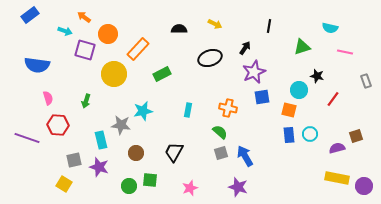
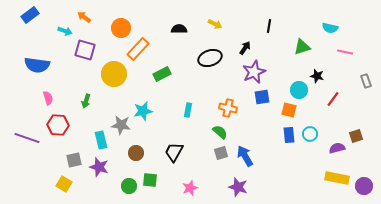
orange circle at (108, 34): moved 13 px right, 6 px up
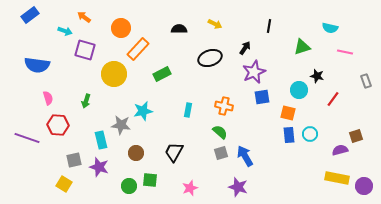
orange cross at (228, 108): moved 4 px left, 2 px up
orange square at (289, 110): moved 1 px left, 3 px down
purple semicircle at (337, 148): moved 3 px right, 2 px down
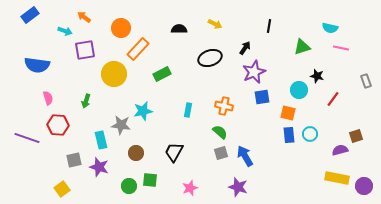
purple square at (85, 50): rotated 25 degrees counterclockwise
pink line at (345, 52): moved 4 px left, 4 px up
yellow square at (64, 184): moved 2 px left, 5 px down; rotated 21 degrees clockwise
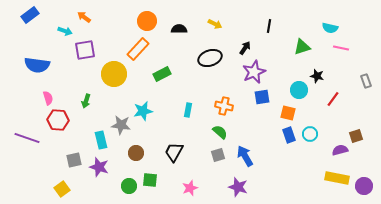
orange circle at (121, 28): moved 26 px right, 7 px up
red hexagon at (58, 125): moved 5 px up
blue rectangle at (289, 135): rotated 14 degrees counterclockwise
gray square at (221, 153): moved 3 px left, 2 px down
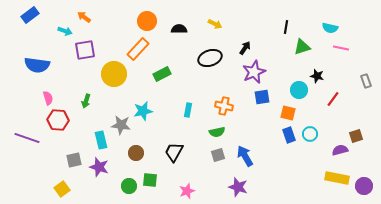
black line at (269, 26): moved 17 px right, 1 px down
green semicircle at (220, 132): moved 3 px left; rotated 126 degrees clockwise
pink star at (190, 188): moved 3 px left, 3 px down
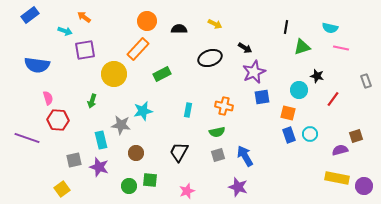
black arrow at (245, 48): rotated 88 degrees clockwise
green arrow at (86, 101): moved 6 px right
black trapezoid at (174, 152): moved 5 px right
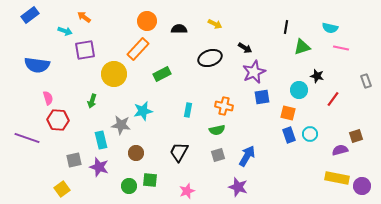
green semicircle at (217, 132): moved 2 px up
blue arrow at (245, 156): moved 2 px right; rotated 60 degrees clockwise
purple circle at (364, 186): moved 2 px left
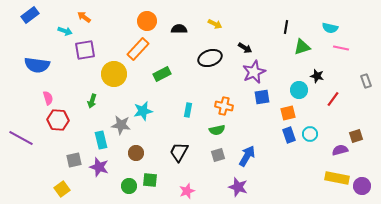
orange square at (288, 113): rotated 28 degrees counterclockwise
purple line at (27, 138): moved 6 px left; rotated 10 degrees clockwise
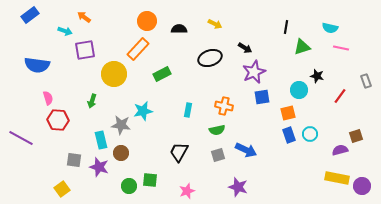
red line at (333, 99): moved 7 px right, 3 px up
brown circle at (136, 153): moved 15 px left
blue arrow at (247, 156): moved 1 px left, 6 px up; rotated 85 degrees clockwise
gray square at (74, 160): rotated 21 degrees clockwise
